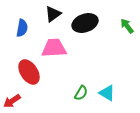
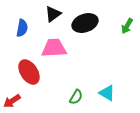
green arrow: rotated 112 degrees counterclockwise
green semicircle: moved 5 px left, 4 px down
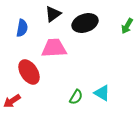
cyan triangle: moved 5 px left
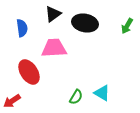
black ellipse: rotated 30 degrees clockwise
blue semicircle: rotated 18 degrees counterclockwise
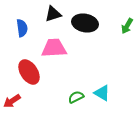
black triangle: rotated 18 degrees clockwise
green semicircle: rotated 147 degrees counterclockwise
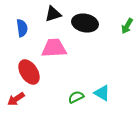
red arrow: moved 4 px right, 2 px up
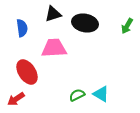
red ellipse: moved 2 px left
cyan triangle: moved 1 px left, 1 px down
green semicircle: moved 1 px right, 2 px up
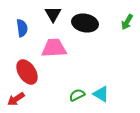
black triangle: rotated 42 degrees counterclockwise
green arrow: moved 4 px up
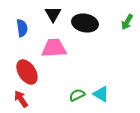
red arrow: moved 5 px right; rotated 90 degrees clockwise
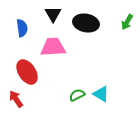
black ellipse: moved 1 px right
pink trapezoid: moved 1 px left, 1 px up
red arrow: moved 5 px left
